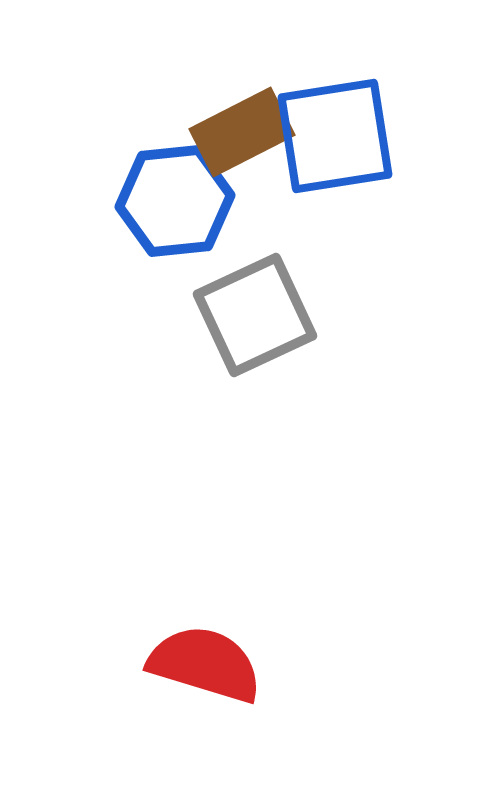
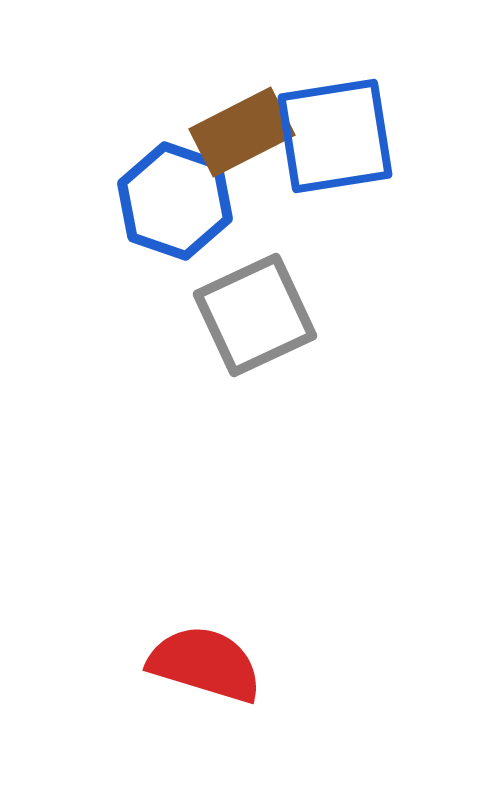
blue hexagon: rotated 25 degrees clockwise
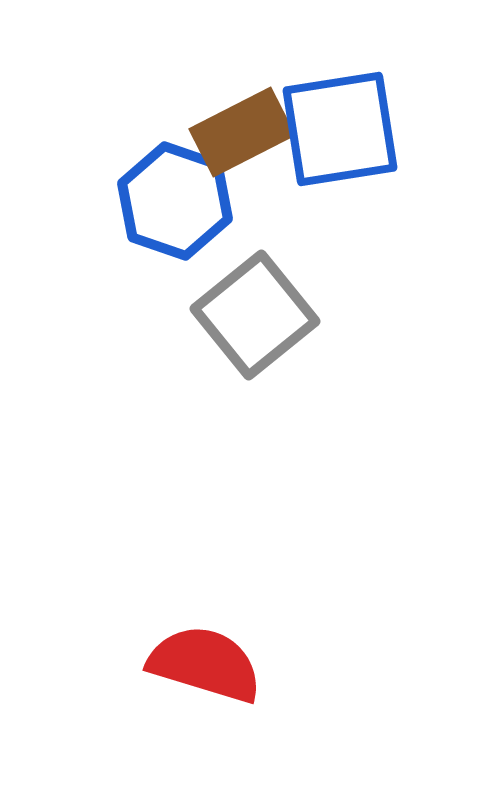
blue square: moved 5 px right, 7 px up
gray square: rotated 14 degrees counterclockwise
